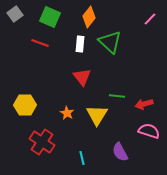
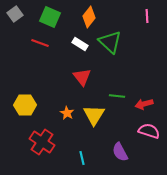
pink line: moved 3 px left, 3 px up; rotated 48 degrees counterclockwise
white rectangle: rotated 63 degrees counterclockwise
yellow triangle: moved 3 px left
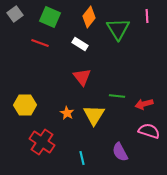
green triangle: moved 8 px right, 13 px up; rotated 15 degrees clockwise
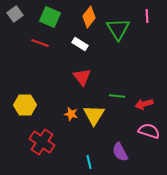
orange star: moved 4 px right, 1 px down; rotated 16 degrees counterclockwise
cyan line: moved 7 px right, 4 px down
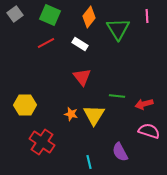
green square: moved 2 px up
red line: moved 6 px right; rotated 48 degrees counterclockwise
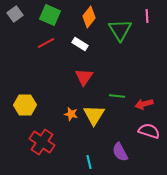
green triangle: moved 2 px right, 1 px down
red triangle: moved 2 px right; rotated 12 degrees clockwise
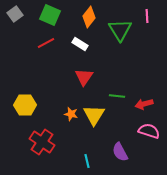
cyan line: moved 2 px left, 1 px up
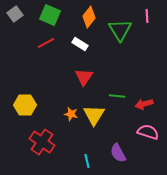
pink semicircle: moved 1 px left, 1 px down
purple semicircle: moved 2 px left, 1 px down
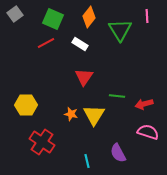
green square: moved 3 px right, 4 px down
yellow hexagon: moved 1 px right
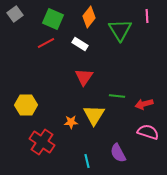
orange star: moved 8 px down; rotated 16 degrees counterclockwise
